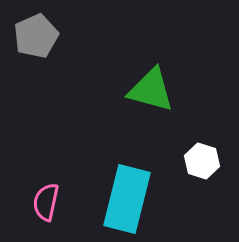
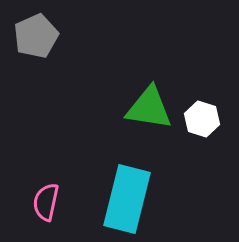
green triangle: moved 2 px left, 18 px down; rotated 6 degrees counterclockwise
white hexagon: moved 42 px up
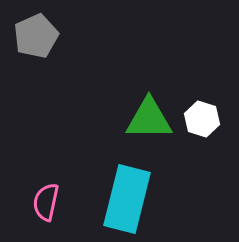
green triangle: moved 11 px down; rotated 9 degrees counterclockwise
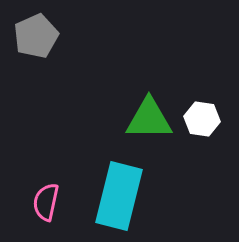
white hexagon: rotated 8 degrees counterclockwise
cyan rectangle: moved 8 px left, 3 px up
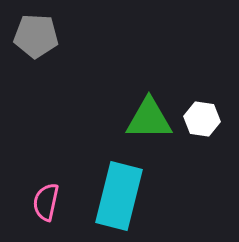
gray pentagon: rotated 27 degrees clockwise
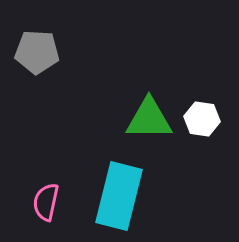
gray pentagon: moved 1 px right, 16 px down
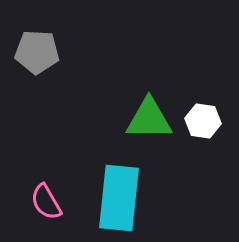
white hexagon: moved 1 px right, 2 px down
cyan rectangle: moved 2 px down; rotated 8 degrees counterclockwise
pink semicircle: rotated 42 degrees counterclockwise
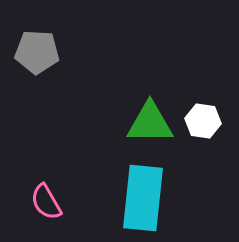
green triangle: moved 1 px right, 4 px down
cyan rectangle: moved 24 px right
